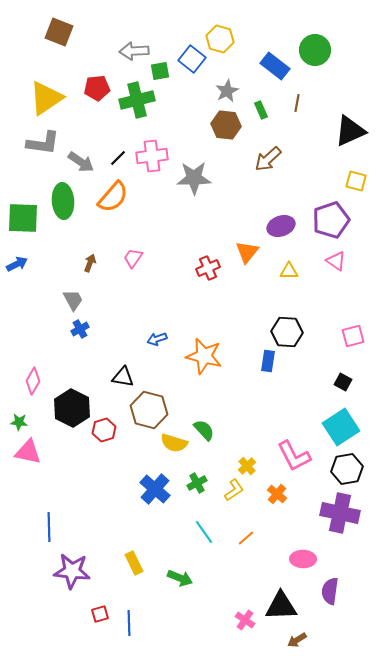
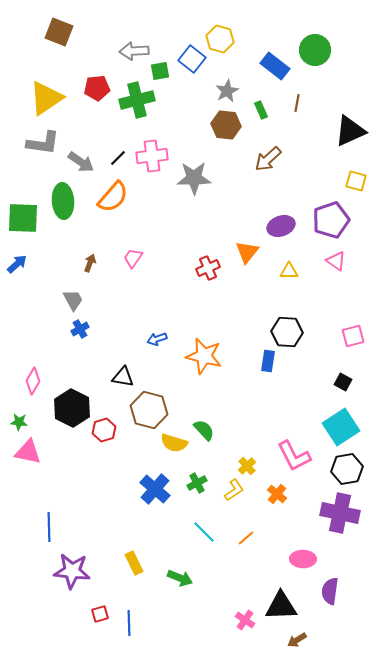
blue arrow at (17, 264): rotated 15 degrees counterclockwise
cyan line at (204, 532): rotated 10 degrees counterclockwise
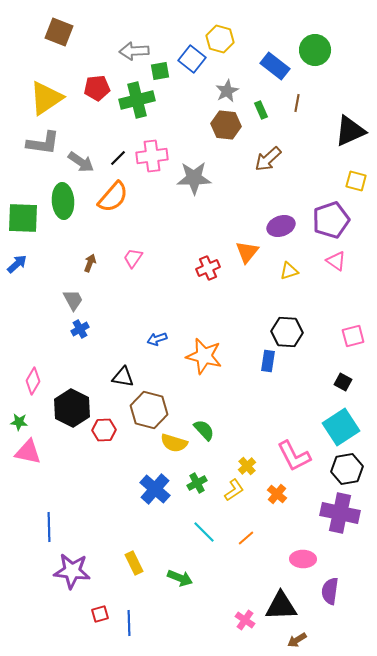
yellow triangle at (289, 271): rotated 18 degrees counterclockwise
red hexagon at (104, 430): rotated 15 degrees clockwise
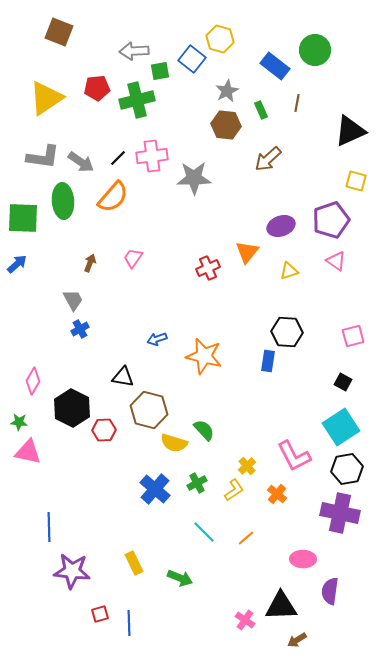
gray L-shape at (43, 143): moved 14 px down
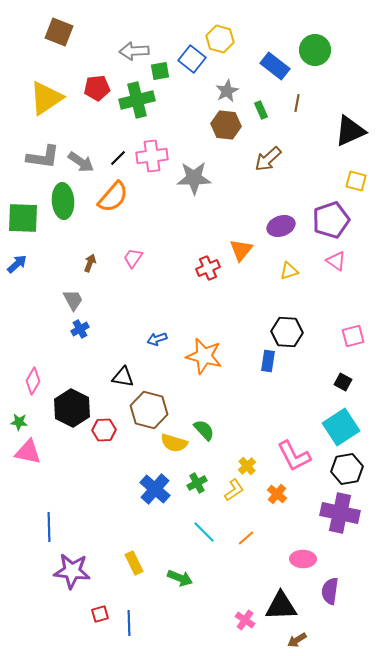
orange triangle at (247, 252): moved 6 px left, 2 px up
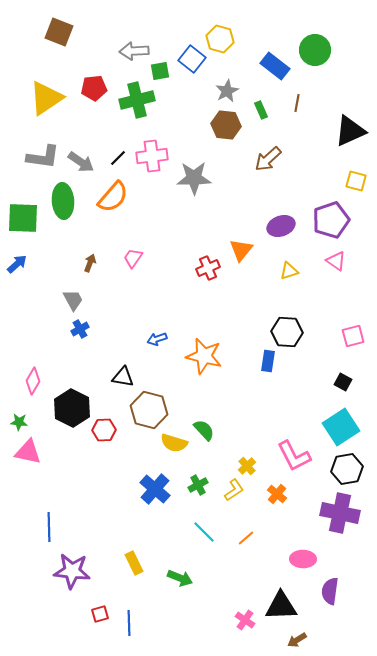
red pentagon at (97, 88): moved 3 px left
green cross at (197, 483): moved 1 px right, 2 px down
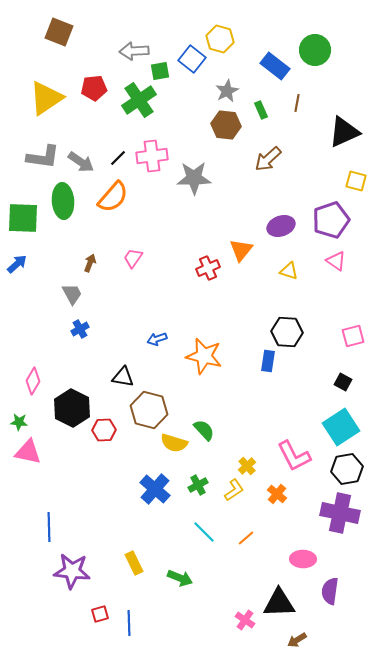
green cross at (137, 100): moved 2 px right; rotated 20 degrees counterclockwise
black triangle at (350, 131): moved 6 px left, 1 px down
yellow triangle at (289, 271): rotated 36 degrees clockwise
gray trapezoid at (73, 300): moved 1 px left, 6 px up
black triangle at (281, 606): moved 2 px left, 3 px up
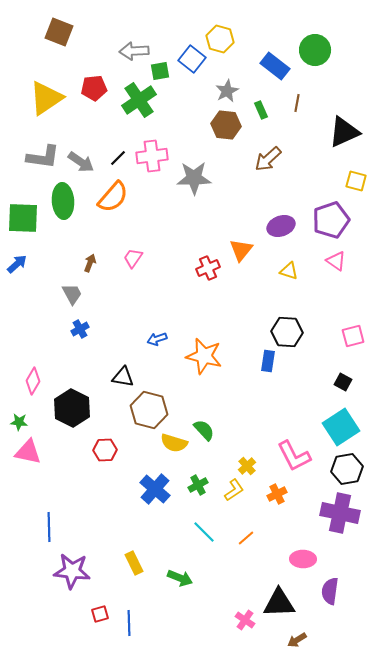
red hexagon at (104, 430): moved 1 px right, 20 px down
orange cross at (277, 494): rotated 24 degrees clockwise
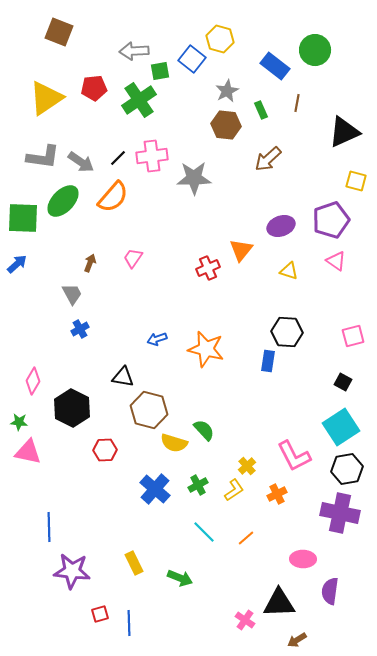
green ellipse at (63, 201): rotated 48 degrees clockwise
orange star at (204, 356): moved 2 px right, 7 px up
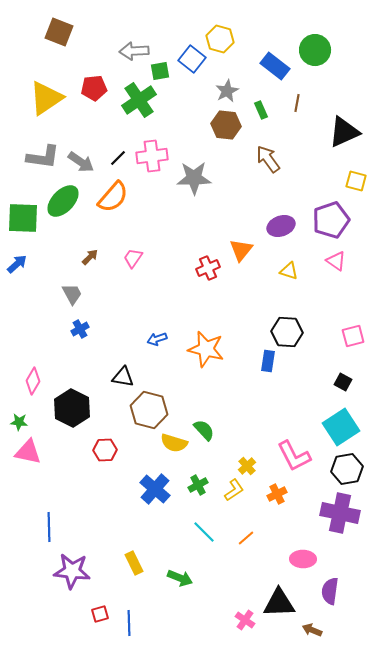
brown arrow at (268, 159): rotated 96 degrees clockwise
brown arrow at (90, 263): moved 6 px up; rotated 24 degrees clockwise
brown arrow at (297, 640): moved 15 px right, 10 px up; rotated 54 degrees clockwise
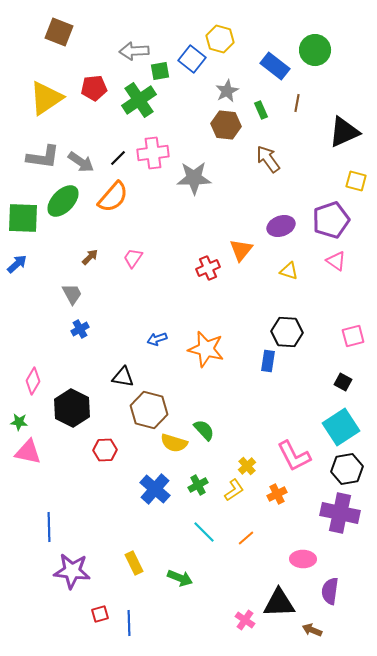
pink cross at (152, 156): moved 1 px right, 3 px up
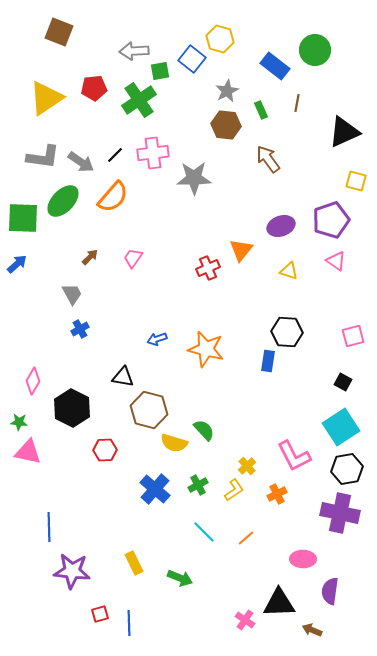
black line at (118, 158): moved 3 px left, 3 px up
